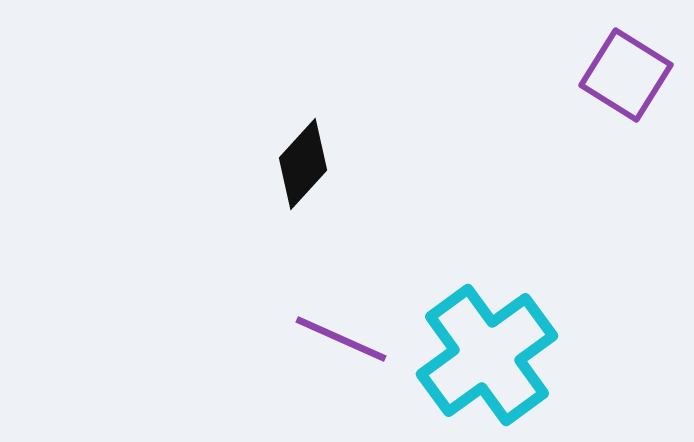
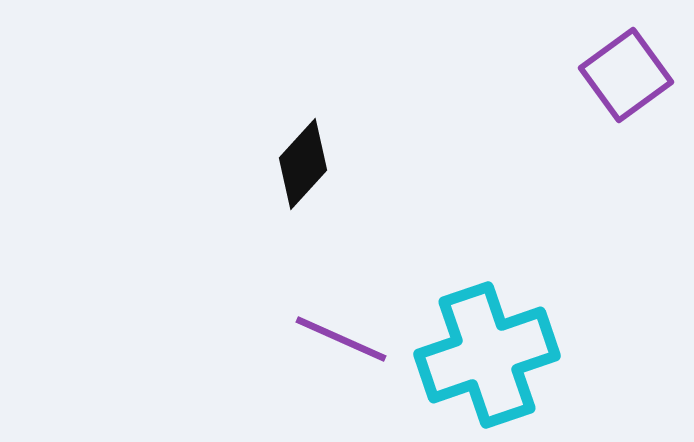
purple square: rotated 22 degrees clockwise
cyan cross: rotated 17 degrees clockwise
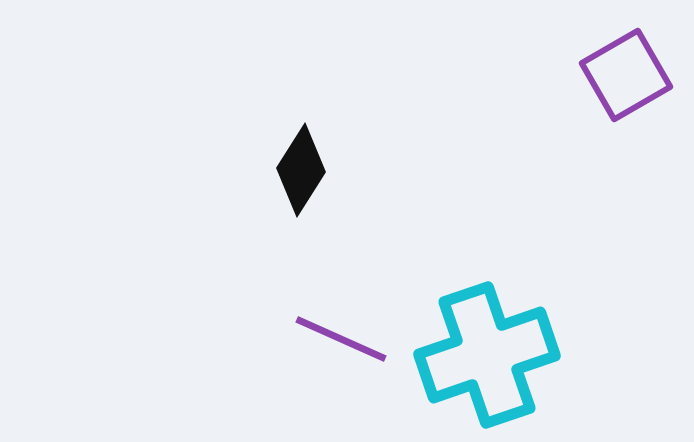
purple square: rotated 6 degrees clockwise
black diamond: moved 2 px left, 6 px down; rotated 10 degrees counterclockwise
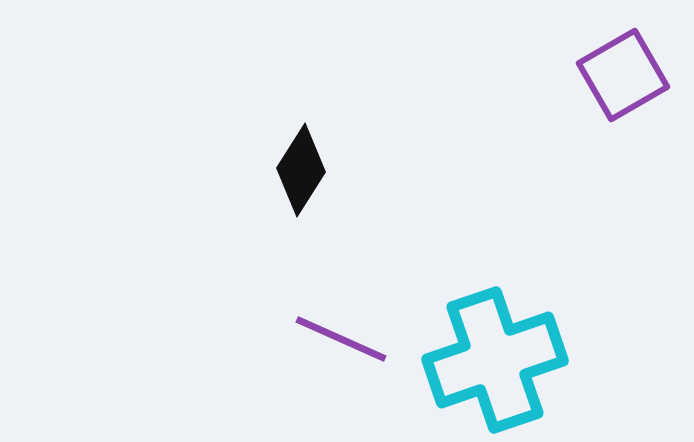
purple square: moved 3 px left
cyan cross: moved 8 px right, 5 px down
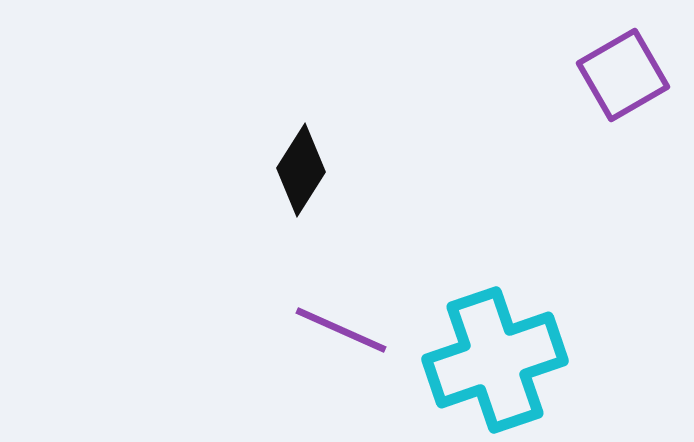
purple line: moved 9 px up
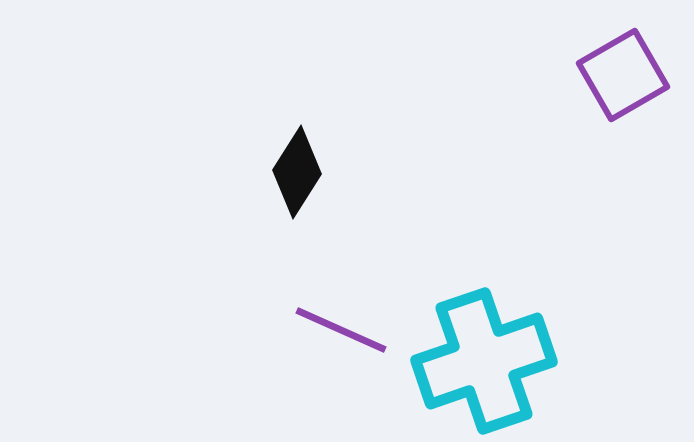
black diamond: moved 4 px left, 2 px down
cyan cross: moved 11 px left, 1 px down
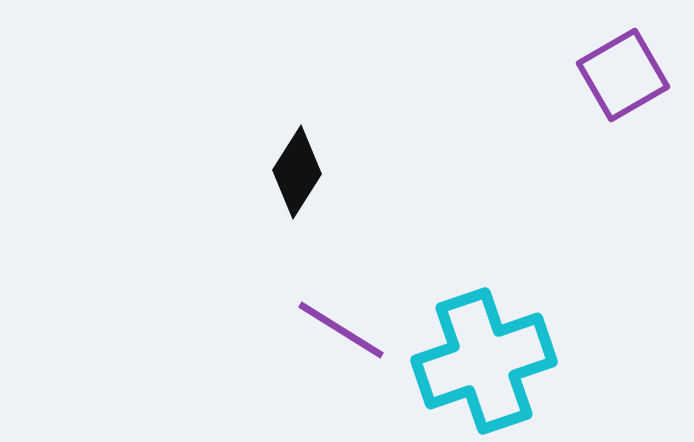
purple line: rotated 8 degrees clockwise
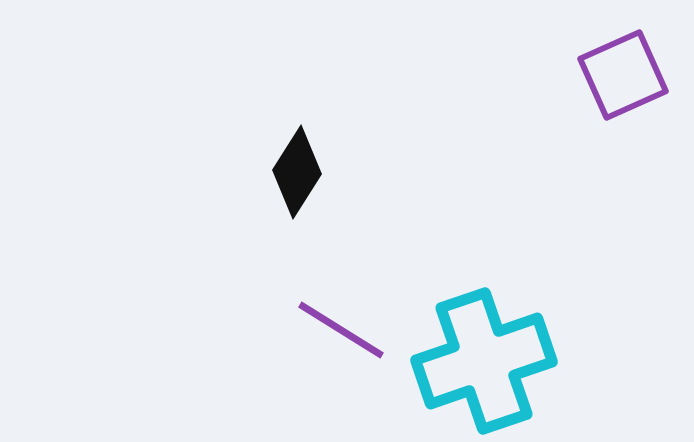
purple square: rotated 6 degrees clockwise
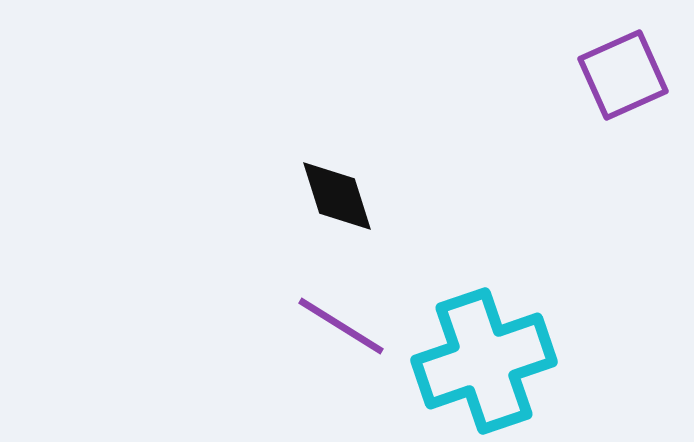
black diamond: moved 40 px right, 24 px down; rotated 50 degrees counterclockwise
purple line: moved 4 px up
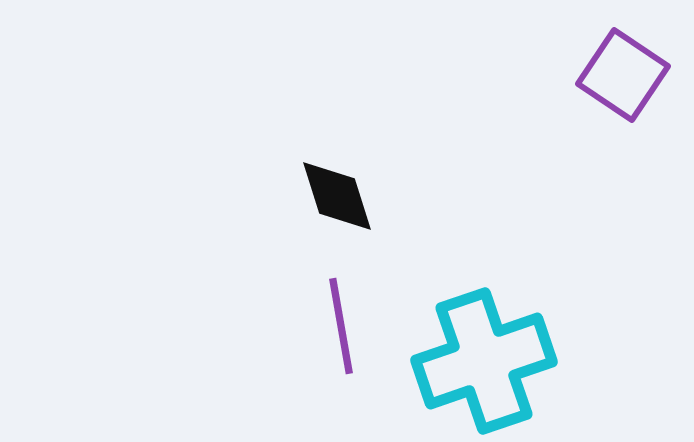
purple square: rotated 32 degrees counterclockwise
purple line: rotated 48 degrees clockwise
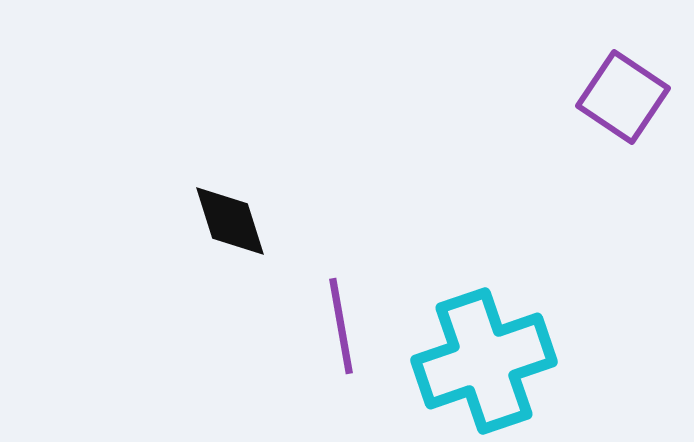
purple square: moved 22 px down
black diamond: moved 107 px left, 25 px down
